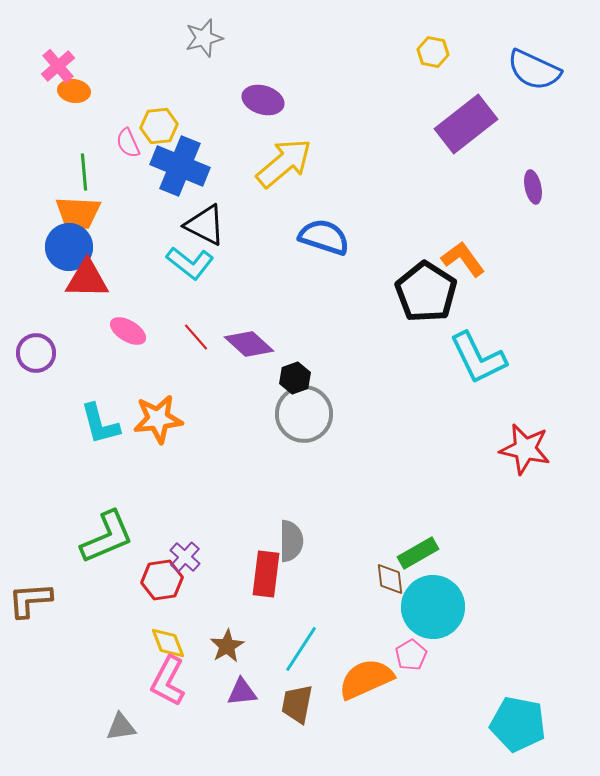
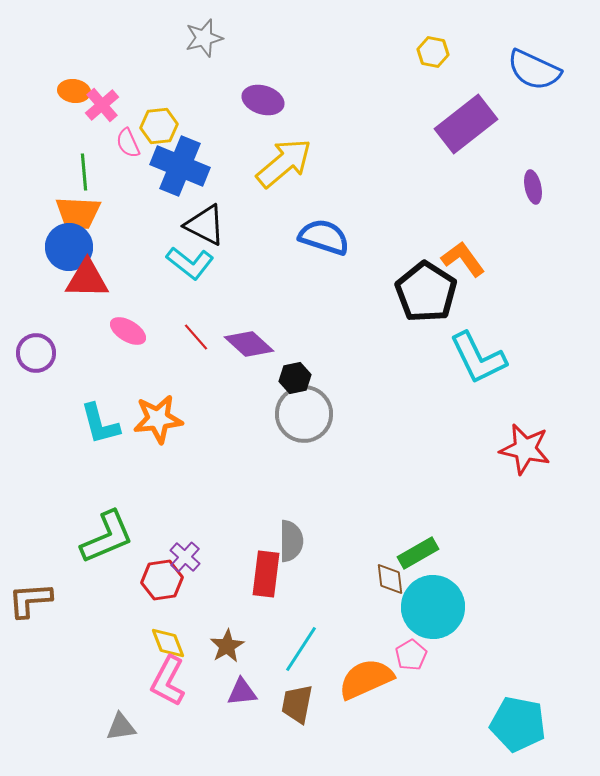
pink cross at (58, 66): moved 44 px right, 39 px down
black hexagon at (295, 378): rotated 8 degrees clockwise
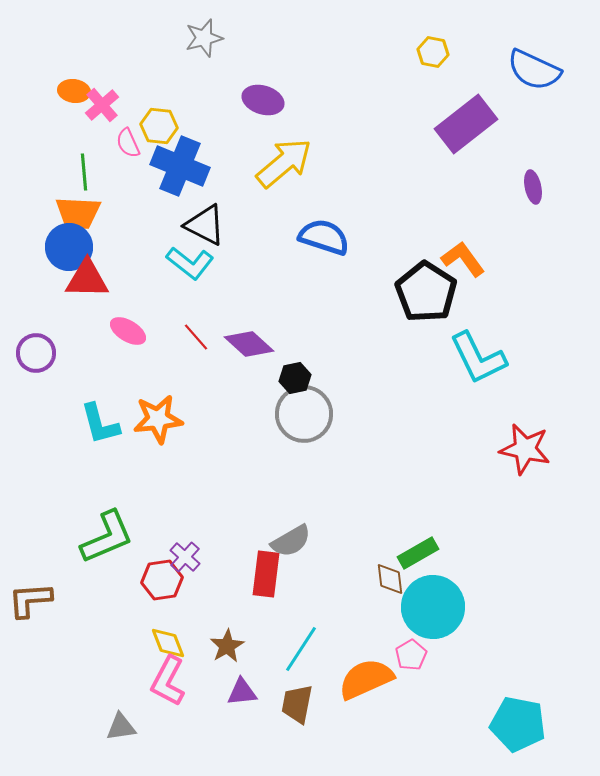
yellow hexagon at (159, 126): rotated 12 degrees clockwise
gray semicircle at (291, 541): rotated 60 degrees clockwise
